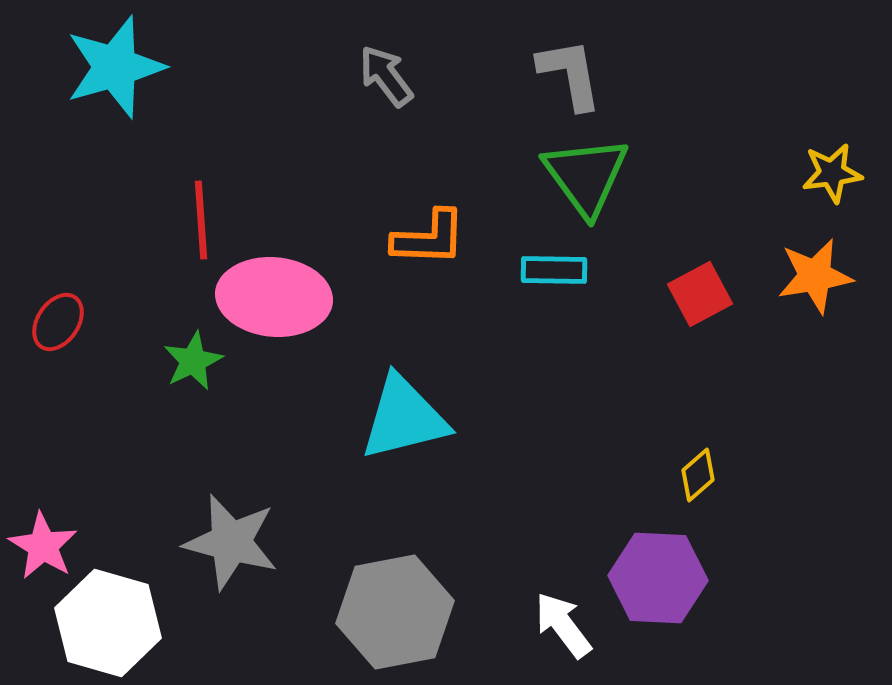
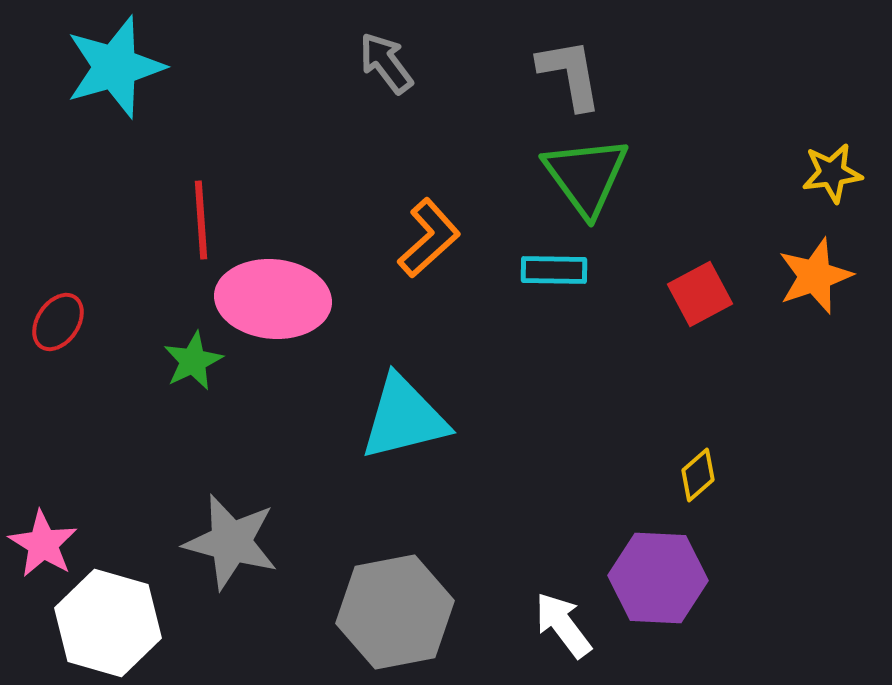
gray arrow: moved 13 px up
orange L-shape: rotated 44 degrees counterclockwise
orange star: rotated 10 degrees counterclockwise
pink ellipse: moved 1 px left, 2 px down
pink star: moved 2 px up
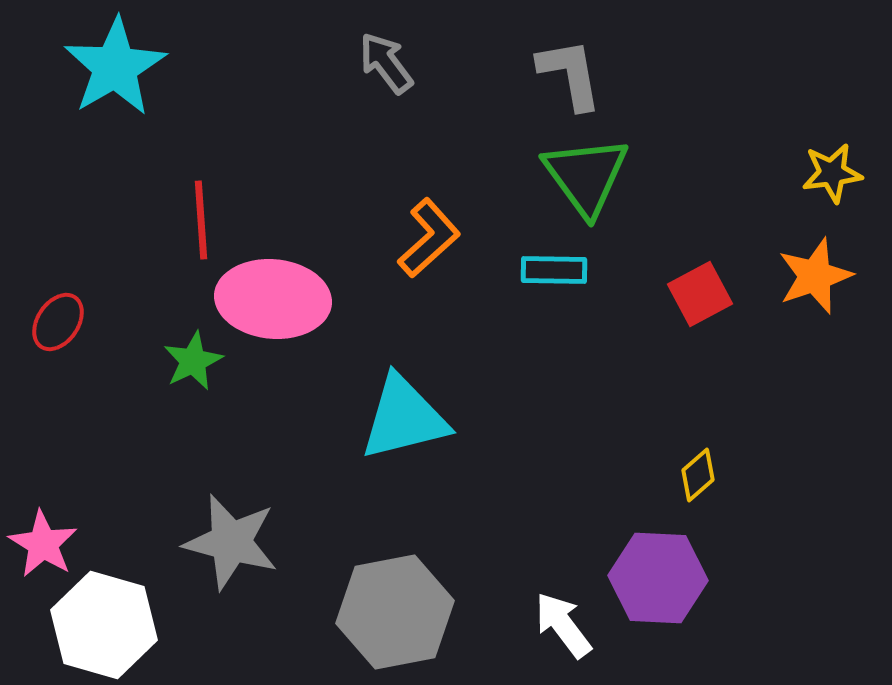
cyan star: rotated 14 degrees counterclockwise
white hexagon: moved 4 px left, 2 px down
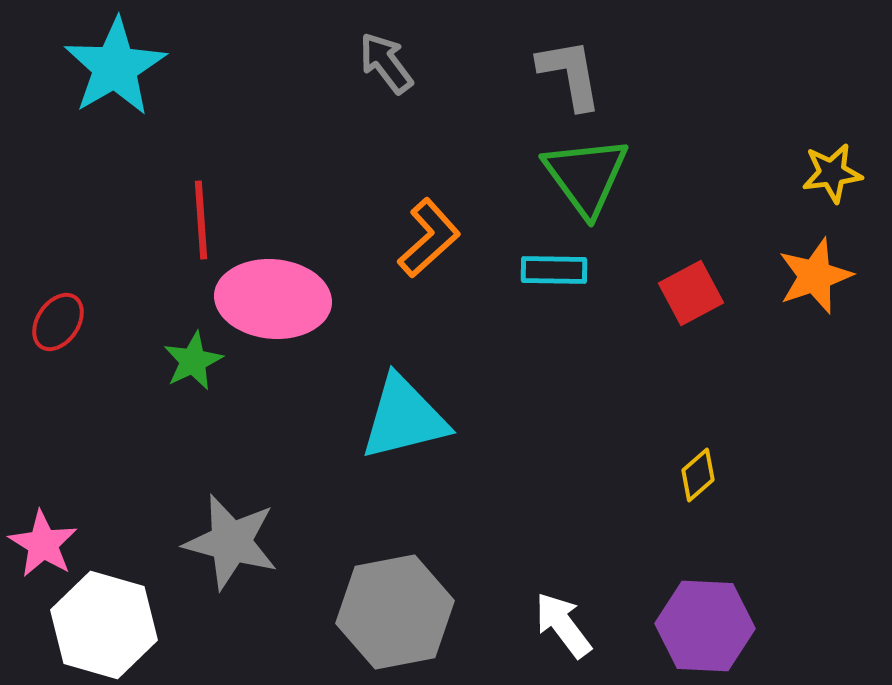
red square: moved 9 px left, 1 px up
purple hexagon: moved 47 px right, 48 px down
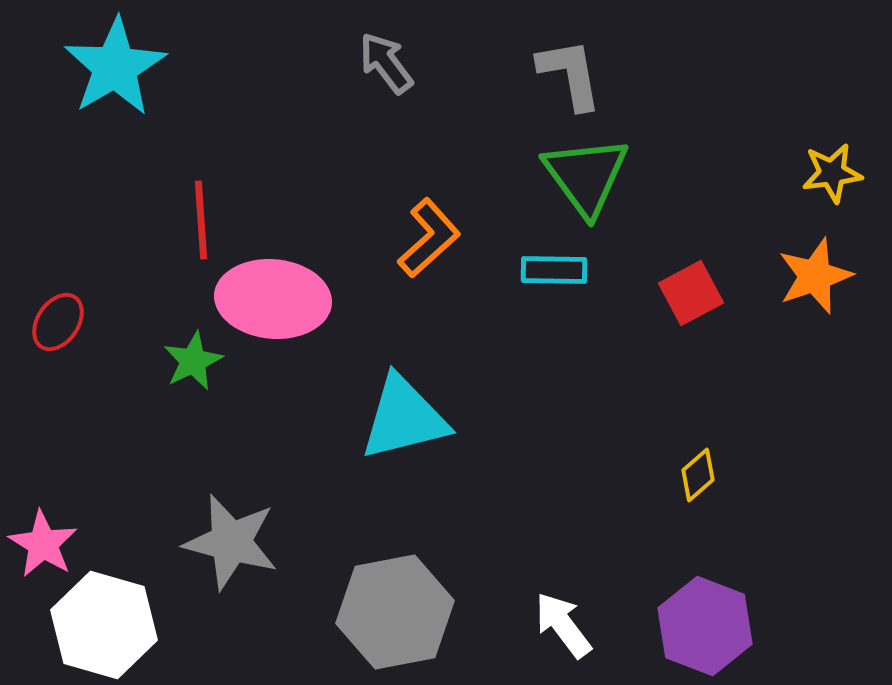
purple hexagon: rotated 18 degrees clockwise
